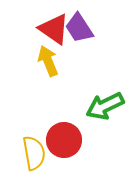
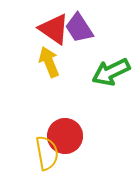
yellow arrow: moved 1 px right, 1 px down
green arrow: moved 6 px right, 34 px up
red circle: moved 1 px right, 4 px up
yellow semicircle: moved 13 px right
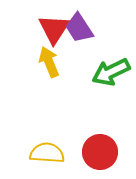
red triangle: rotated 28 degrees clockwise
red circle: moved 35 px right, 16 px down
yellow semicircle: rotated 76 degrees counterclockwise
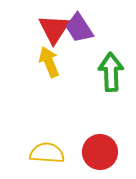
green arrow: rotated 114 degrees clockwise
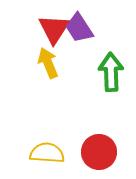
yellow arrow: moved 1 px left, 1 px down
red circle: moved 1 px left
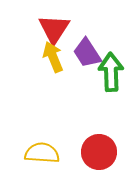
purple trapezoid: moved 8 px right, 25 px down
yellow arrow: moved 5 px right, 6 px up
yellow semicircle: moved 5 px left
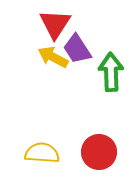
red triangle: moved 1 px right, 5 px up
purple trapezoid: moved 10 px left, 4 px up
yellow arrow: rotated 40 degrees counterclockwise
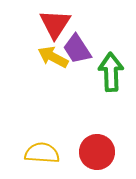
red circle: moved 2 px left
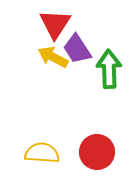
green arrow: moved 2 px left, 3 px up
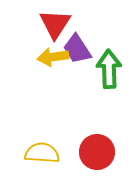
yellow arrow: rotated 36 degrees counterclockwise
